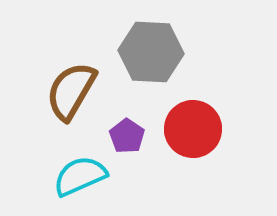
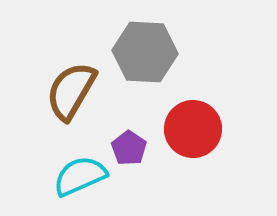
gray hexagon: moved 6 px left
purple pentagon: moved 2 px right, 12 px down
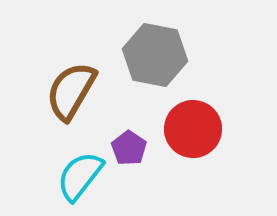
gray hexagon: moved 10 px right, 3 px down; rotated 8 degrees clockwise
cyan semicircle: rotated 28 degrees counterclockwise
